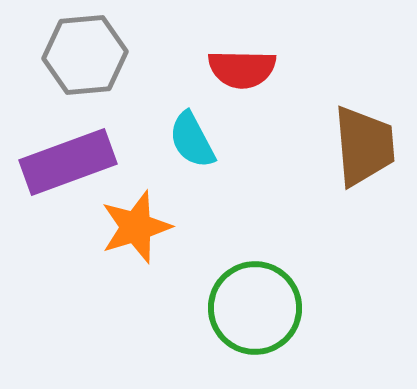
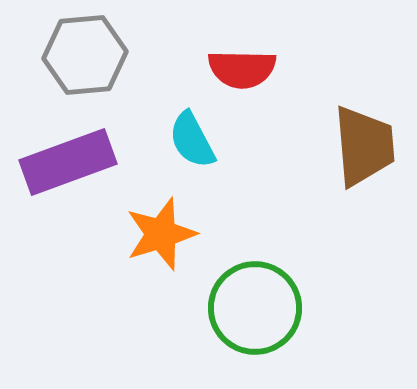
orange star: moved 25 px right, 7 px down
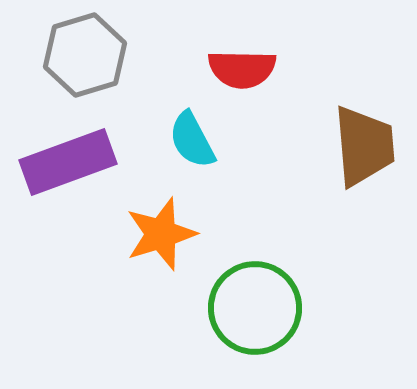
gray hexagon: rotated 12 degrees counterclockwise
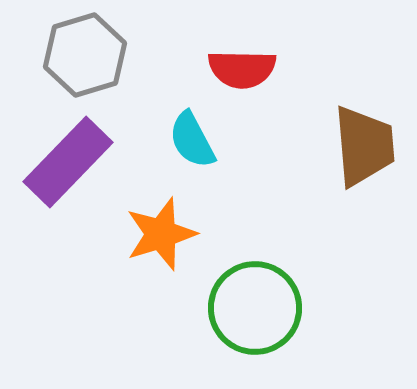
purple rectangle: rotated 26 degrees counterclockwise
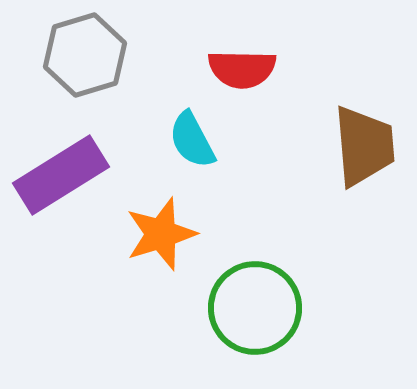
purple rectangle: moved 7 px left, 13 px down; rotated 14 degrees clockwise
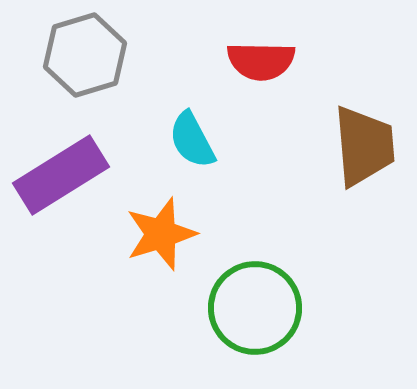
red semicircle: moved 19 px right, 8 px up
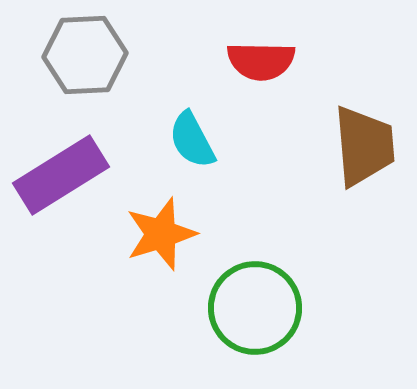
gray hexagon: rotated 14 degrees clockwise
